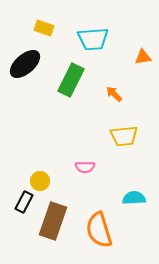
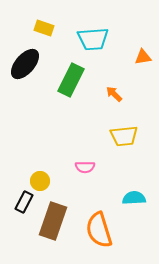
black ellipse: rotated 8 degrees counterclockwise
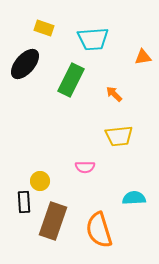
yellow trapezoid: moved 5 px left
black rectangle: rotated 30 degrees counterclockwise
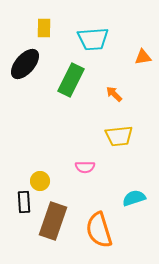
yellow rectangle: rotated 72 degrees clockwise
cyan semicircle: rotated 15 degrees counterclockwise
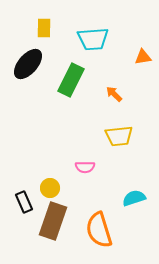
black ellipse: moved 3 px right
yellow circle: moved 10 px right, 7 px down
black rectangle: rotated 20 degrees counterclockwise
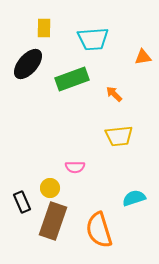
green rectangle: moved 1 px right, 1 px up; rotated 44 degrees clockwise
pink semicircle: moved 10 px left
black rectangle: moved 2 px left
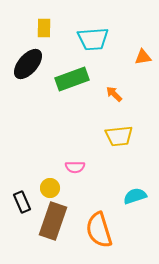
cyan semicircle: moved 1 px right, 2 px up
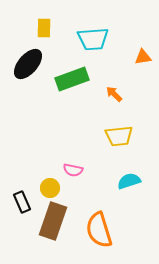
pink semicircle: moved 2 px left, 3 px down; rotated 12 degrees clockwise
cyan semicircle: moved 6 px left, 15 px up
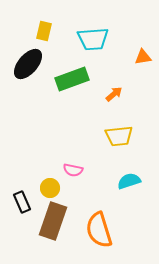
yellow rectangle: moved 3 px down; rotated 12 degrees clockwise
orange arrow: rotated 96 degrees clockwise
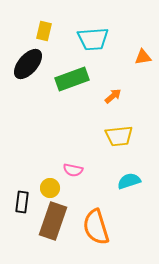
orange arrow: moved 1 px left, 2 px down
black rectangle: rotated 30 degrees clockwise
orange semicircle: moved 3 px left, 3 px up
